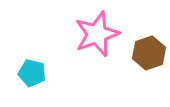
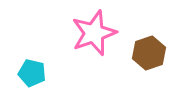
pink star: moved 3 px left, 1 px up
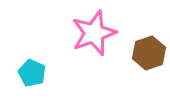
cyan pentagon: rotated 12 degrees clockwise
